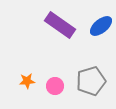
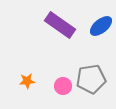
gray pentagon: moved 2 px up; rotated 8 degrees clockwise
pink circle: moved 8 px right
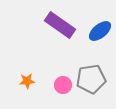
blue ellipse: moved 1 px left, 5 px down
pink circle: moved 1 px up
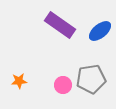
orange star: moved 8 px left
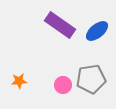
blue ellipse: moved 3 px left
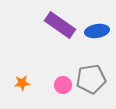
blue ellipse: rotated 30 degrees clockwise
orange star: moved 3 px right, 2 px down
